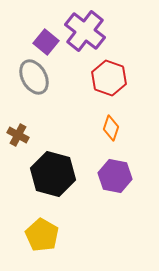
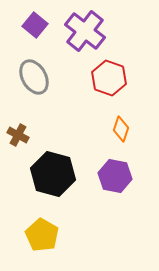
purple square: moved 11 px left, 17 px up
orange diamond: moved 10 px right, 1 px down
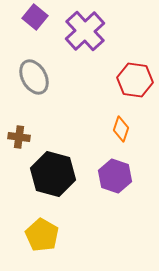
purple square: moved 8 px up
purple cross: rotated 9 degrees clockwise
red hexagon: moved 26 px right, 2 px down; rotated 12 degrees counterclockwise
brown cross: moved 1 px right, 2 px down; rotated 20 degrees counterclockwise
purple hexagon: rotated 8 degrees clockwise
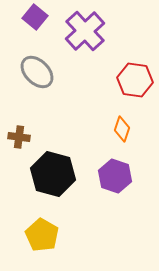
gray ellipse: moved 3 px right, 5 px up; rotated 16 degrees counterclockwise
orange diamond: moved 1 px right
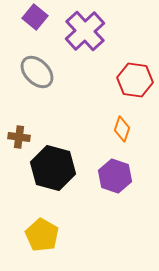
black hexagon: moved 6 px up
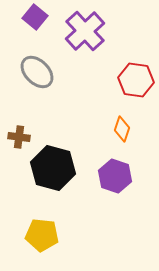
red hexagon: moved 1 px right
yellow pentagon: rotated 24 degrees counterclockwise
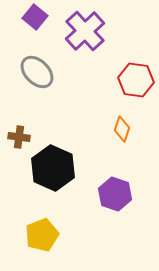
black hexagon: rotated 9 degrees clockwise
purple hexagon: moved 18 px down
yellow pentagon: rotated 28 degrees counterclockwise
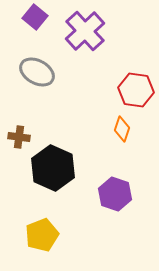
gray ellipse: rotated 16 degrees counterclockwise
red hexagon: moved 10 px down
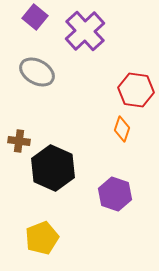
brown cross: moved 4 px down
yellow pentagon: moved 3 px down
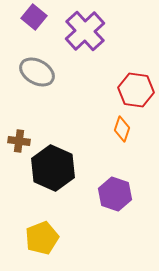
purple square: moved 1 px left
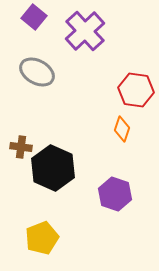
brown cross: moved 2 px right, 6 px down
